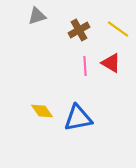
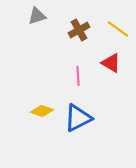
pink line: moved 7 px left, 10 px down
yellow diamond: rotated 35 degrees counterclockwise
blue triangle: rotated 16 degrees counterclockwise
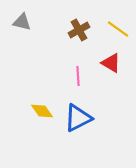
gray triangle: moved 15 px left, 6 px down; rotated 30 degrees clockwise
yellow diamond: rotated 35 degrees clockwise
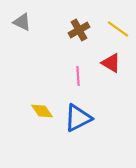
gray triangle: rotated 12 degrees clockwise
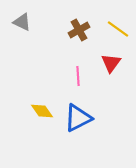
red triangle: rotated 35 degrees clockwise
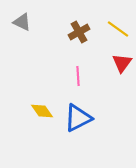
brown cross: moved 2 px down
red triangle: moved 11 px right
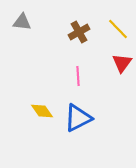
gray triangle: rotated 18 degrees counterclockwise
yellow line: rotated 10 degrees clockwise
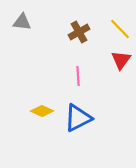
yellow line: moved 2 px right
red triangle: moved 1 px left, 3 px up
yellow diamond: rotated 30 degrees counterclockwise
